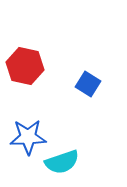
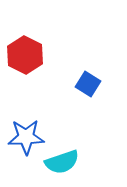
red hexagon: moved 11 px up; rotated 15 degrees clockwise
blue star: moved 2 px left
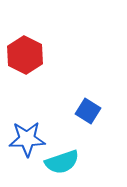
blue square: moved 27 px down
blue star: moved 1 px right, 2 px down
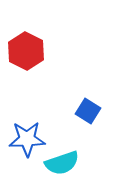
red hexagon: moved 1 px right, 4 px up
cyan semicircle: moved 1 px down
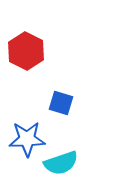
blue square: moved 27 px left, 8 px up; rotated 15 degrees counterclockwise
cyan semicircle: moved 1 px left
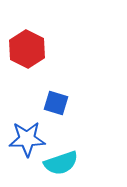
red hexagon: moved 1 px right, 2 px up
blue square: moved 5 px left
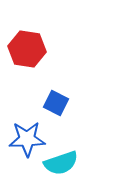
red hexagon: rotated 18 degrees counterclockwise
blue square: rotated 10 degrees clockwise
